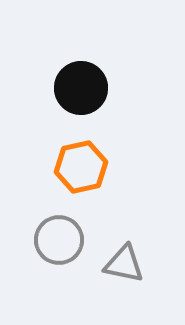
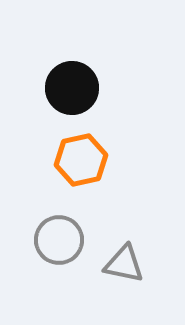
black circle: moved 9 px left
orange hexagon: moved 7 px up
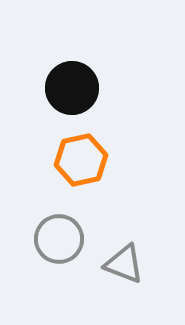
gray circle: moved 1 px up
gray triangle: rotated 9 degrees clockwise
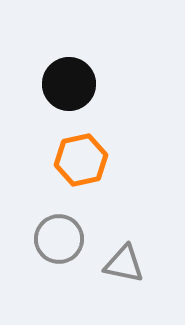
black circle: moved 3 px left, 4 px up
gray triangle: rotated 9 degrees counterclockwise
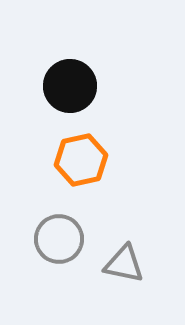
black circle: moved 1 px right, 2 px down
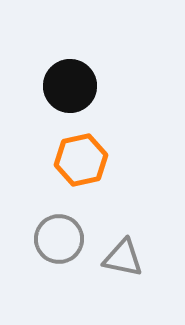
gray triangle: moved 1 px left, 6 px up
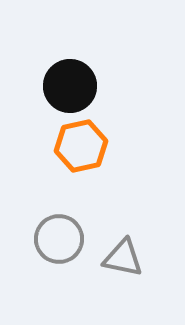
orange hexagon: moved 14 px up
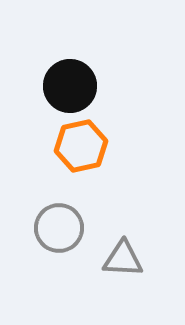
gray circle: moved 11 px up
gray triangle: moved 1 px down; rotated 9 degrees counterclockwise
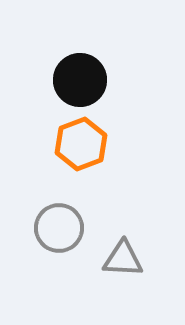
black circle: moved 10 px right, 6 px up
orange hexagon: moved 2 px up; rotated 9 degrees counterclockwise
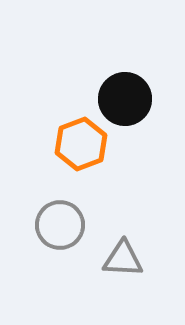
black circle: moved 45 px right, 19 px down
gray circle: moved 1 px right, 3 px up
